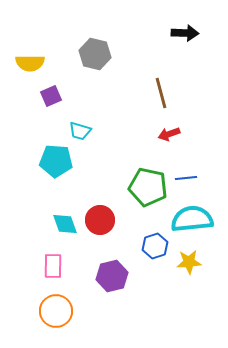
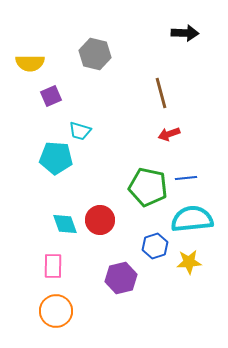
cyan pentagon: moved 3 px up
purple hexagon: moved 9 px right, 2 px down
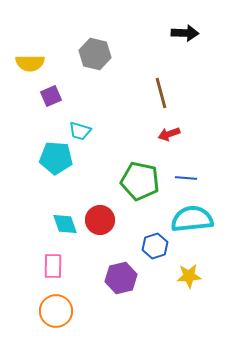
blue line: rotated 10 degrees clockwise
green pentagon: moved 8 px left, 6 px up
yellow star: moved 14 px down
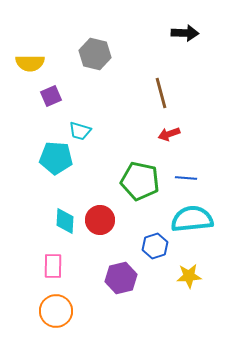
cyan diamond: moved 3 px up; rotated 24 degrees clockwise
